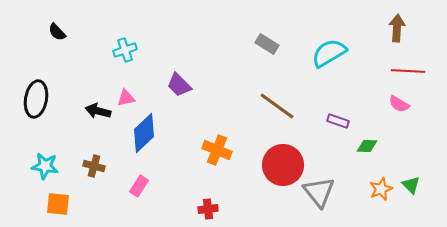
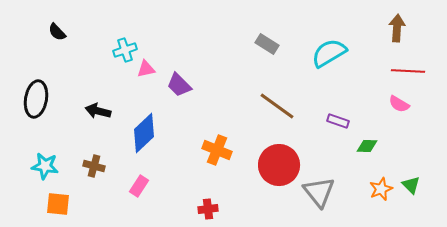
pink triangle: moved 20 px right, 29 px up
red circle: moved 4 px left
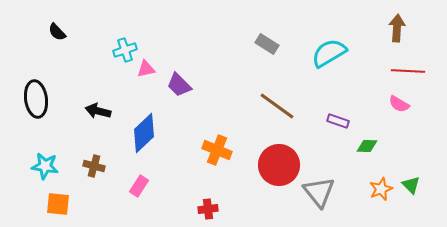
black ellipse: rotated 18 degrees counterclockwise
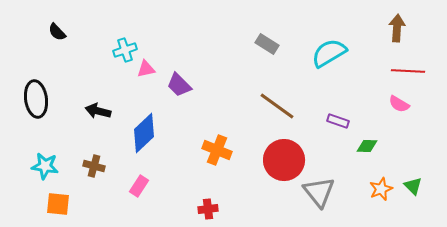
red circle: moved 5 px right, 5 px up
green triangle: moved 2 px right, 1 px down
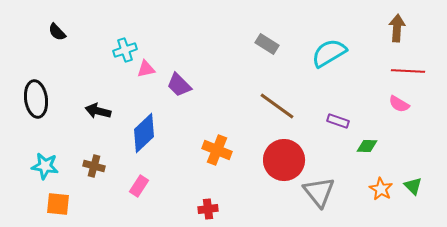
orange star: rotated 20 degrees counterclockwise
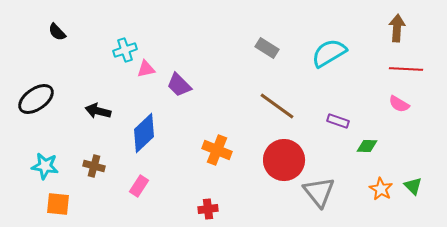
gray rectangle: moved 4 px down
red line: moved 2 px left, 2 px up
black ellipse: rotated 63 degrees clockwise
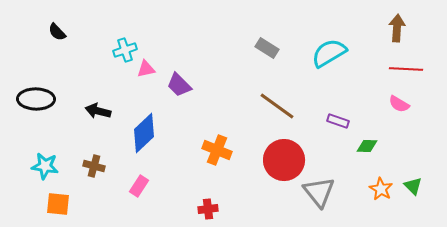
black ellipse: rotated 36 degrees clockwise
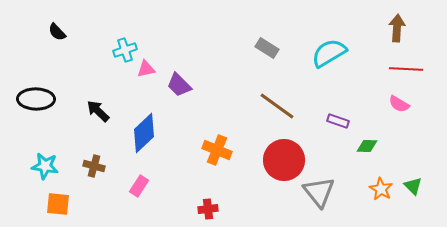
black arrow: rotated 30 degrees clockwise
